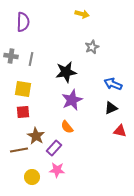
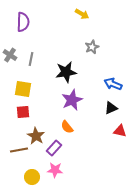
yellow arrow: rotated 16 degrees clockwise
gray cross: moved 1 px left, 1 px up; rotated 24 degrees clockwise
pink star: moved 2 px left
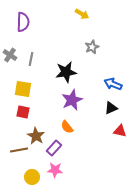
red square: rotated 16 degrees clockwise
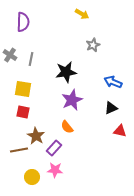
gray star: moved 1 px right, 2 px up
blue arrow: moved 2 px up
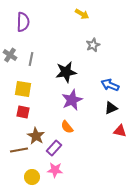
blue arrow: moved 3 px left, 3 px down
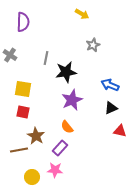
gray line: moved 15 px right, 1 px up
purple rectangle: moved 6 px right
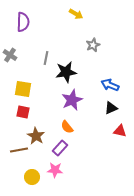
yellow arrow: moved 6 px left
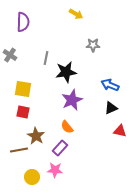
gray star: rotated 24 degrees clockwise
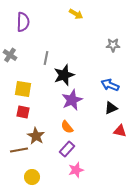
gray star: moved 20 px right
black star: moved 2 px left, 3 px down; rotated 10 degrees counterclockwise
purple rectangle: moved 7 px right, 1 px down
pink star: moved 21 px right; rotated 21 degrees counterclockwise
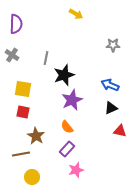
purple semicircle: moved 7 px left, 2 px down
gray cross: moved 2 px right
brown line: moved 2 px right, 4 px down
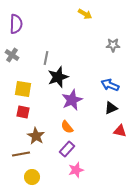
yellow arrow: moved 9 px right
black star: moved 6 px left, 2 px down
